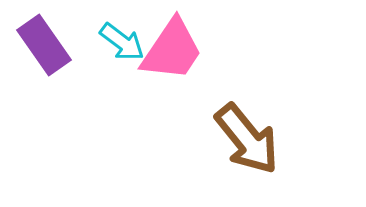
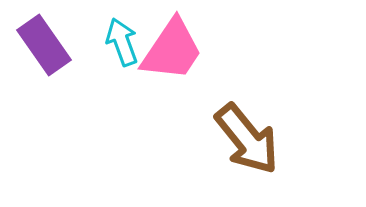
cyan arrow: rotated 147 degrees counterclockwise
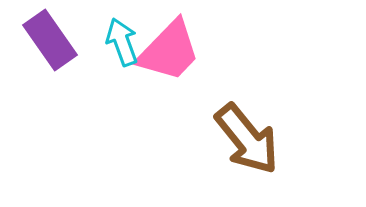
purple rectangle: moved 6 px right, 5 px up
pink trapezoid: moved 3 px left, 1 px down; rotated 10 degrees clockwise
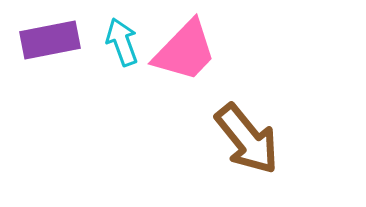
purple rectangle: rotated 66 degrees counterclockwise
pink trapezoid: moved 16 px right
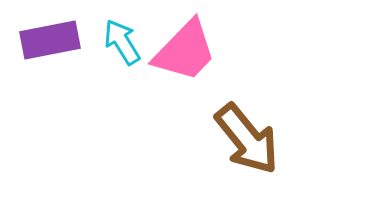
cyan arrow: rotated 12 degrees counterclockwise
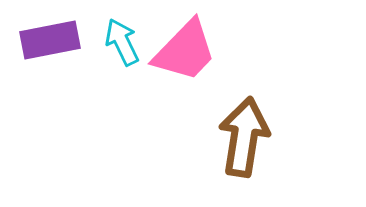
cyan arrow: rotated 6 degrees clockwise
brown arrow: moved 3 px left, 2 px up; rotated 132 degrees counterclockwise
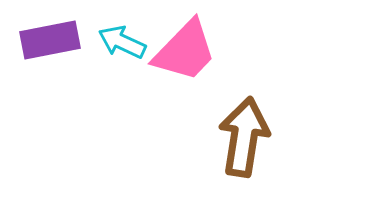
cyan arrow: rotated 39 degrees counterclockwise
